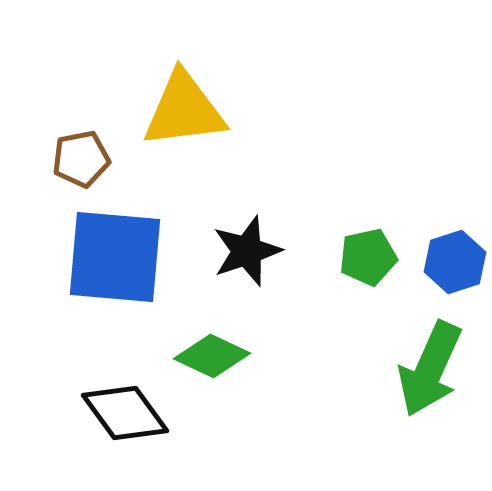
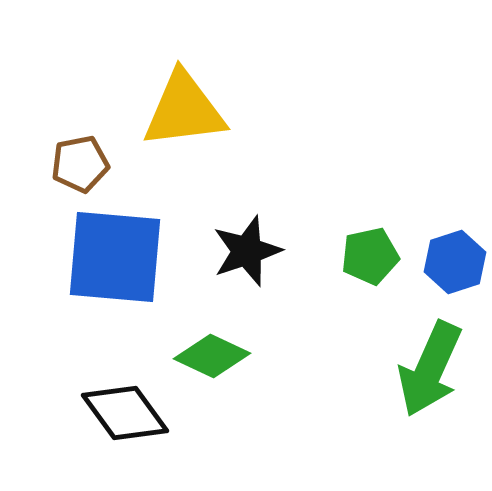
brown pentagon: moved 1 px left, 5 px down
green pentagon: moved 2 px right, 1 px up
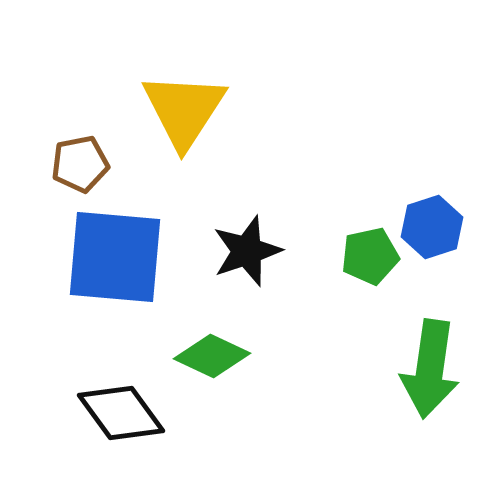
yellow triangle: rotated 50 degrees counterclockwise
blue hexagon: moved 23 px left, 35 px up
green arrow: rotated 16 degrees counterclockwise
black diamond: moved 4 px left
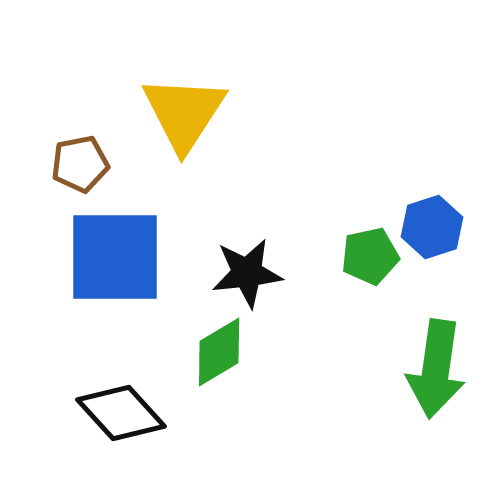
yellow triangle: moved 3 px down
black star: moved 22 px down; rotated 12 degrees clockwise
blue square: rotated 5 degrees counterclockwise
green diamond: moved 7 px right, 4 px up; rotated 56 degrees counterclockwise
green arrow: moved 6 px right
black diamond: rotated 6 degrees counterclockwise
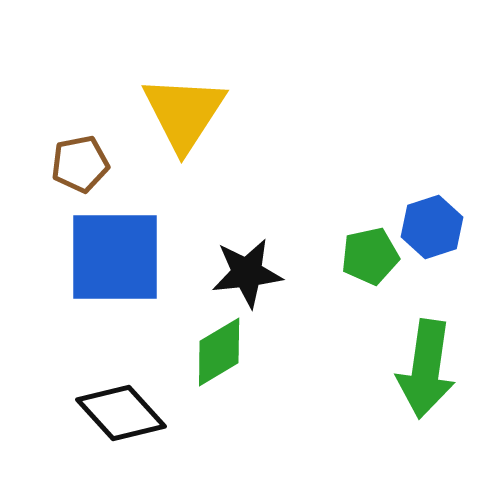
green arrow: moved 10 px left
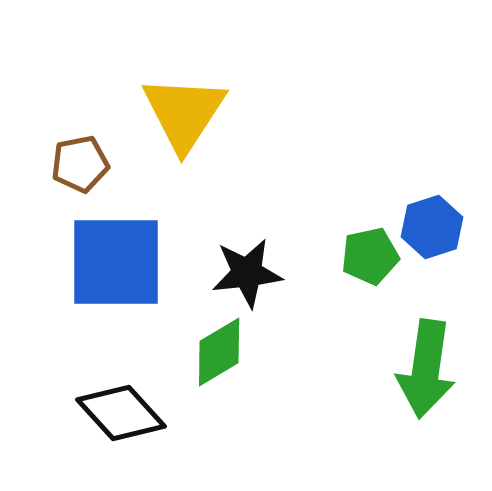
blue square: moved 1 px right, 5 px down
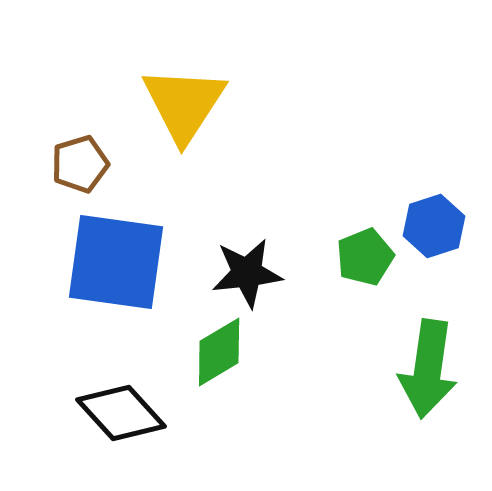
yellow triangle: moved 9 px up
brown pentagon: rotated 6 degrees counterclockwise
blue hexagon: moved 2 px right, 1 px up
green pentagon: moved 5 px left, 1 px down; rotated 10 degrees counterclockwise
blue square: rotated 8 degrees clockwise
green arrow: moved 2 px right
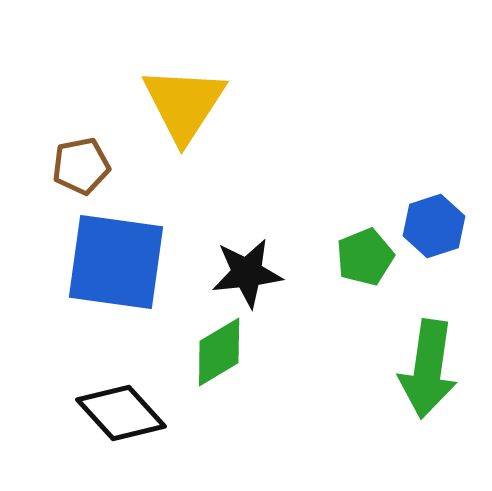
brown pentagon: moved 1 px right, 2 px down; rotated 6 degrees clockwise
